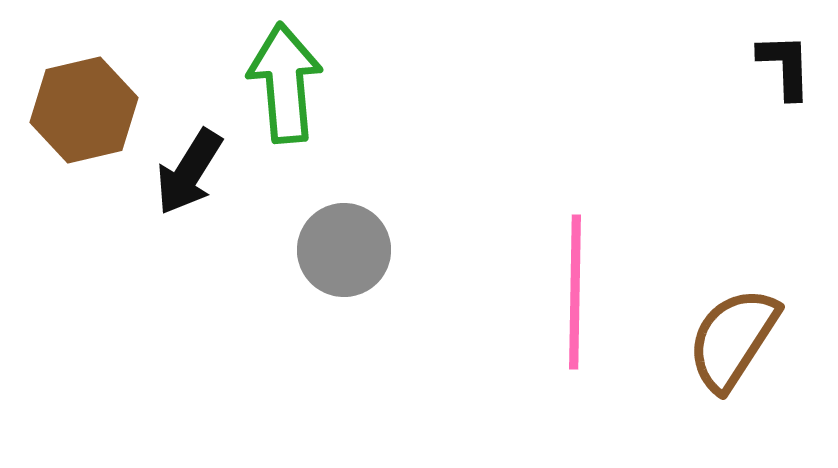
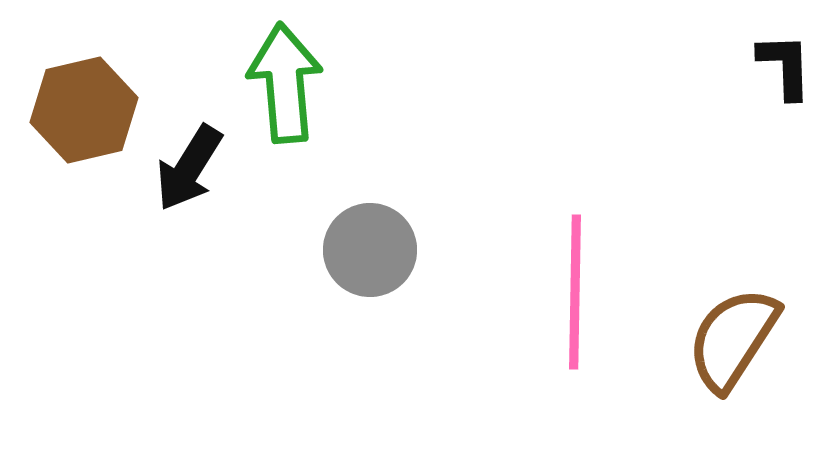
black arrow: moved 4 px up
gray circle: moved 26 px right
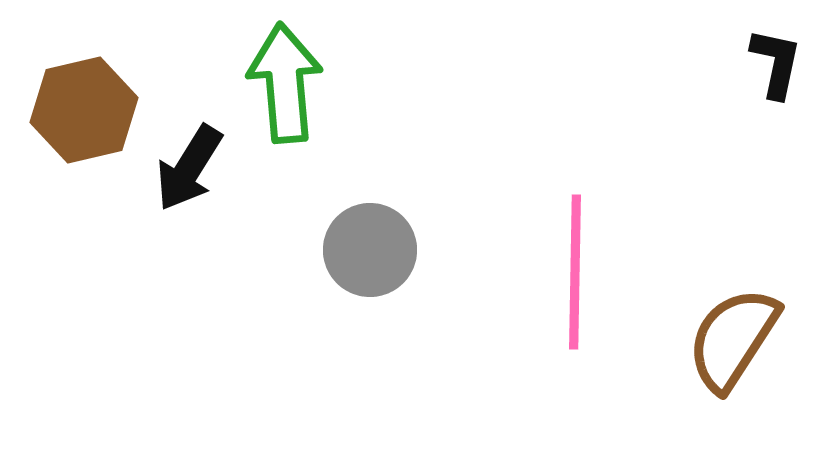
black L-shape: moved 9 px left, 3 px up; rotated 14 degrees clockwise
pink line: moved 20 px up
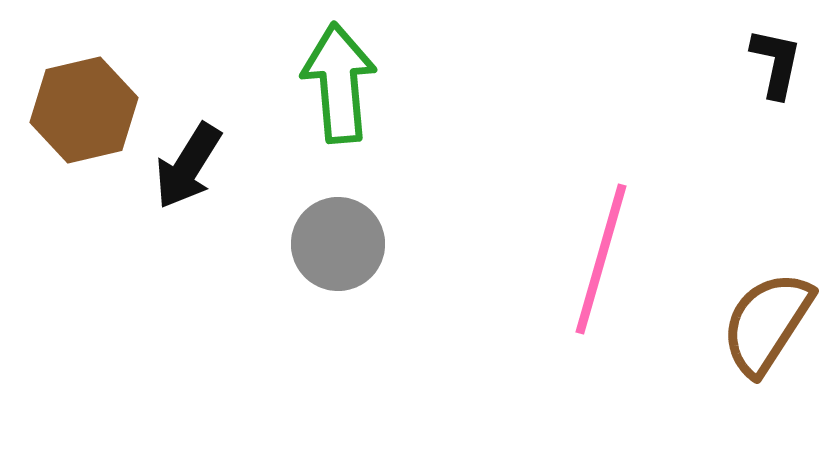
green arrow: moved 54 px right
black arrow: moved 1 px left, 2 px up
gray circle: moved 32 px left, 6 px up
pink line: moved 26 px right, 13 px up; rotated 15 degrees clockwise
brown semicircle: moved 34 px right, 16 px up
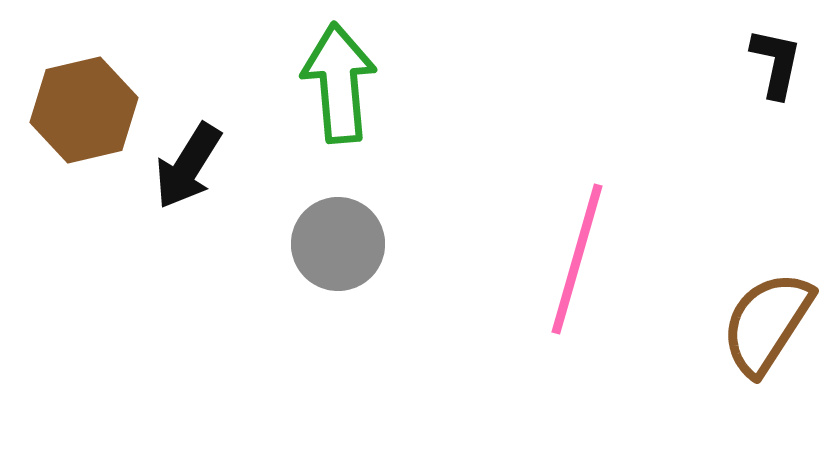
pink line: moved 24 px left
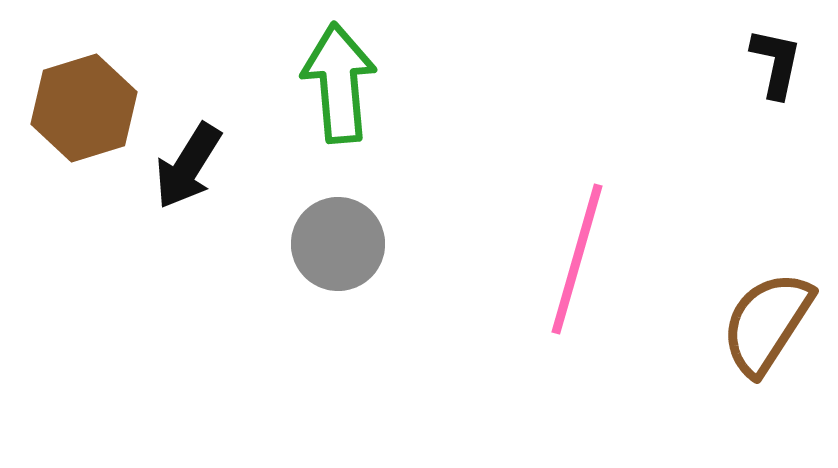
brown hexagon: moved 2 px up; rotated 4 degrees counterclockwise
